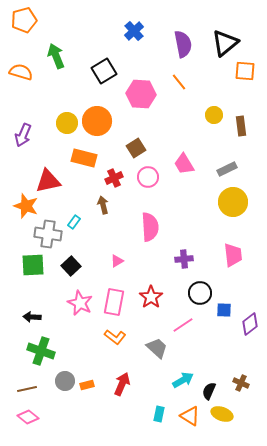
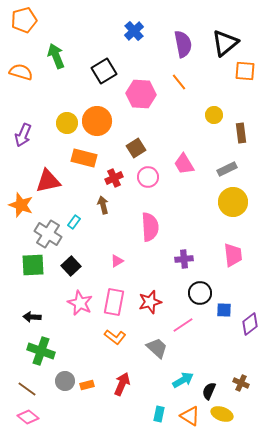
brown rectangle at (241, 126): moved 7 px down
orange star at (26, 206): moved 5 px left, 1 px up
gray cross at (48, 234): rotated 24 degrees clockwise
red star at (151, 297): moved 1 px left, 5 px down; rotated 20 degrees clockwise
brown line at (27, 389): rotated 48 degrees clockwise
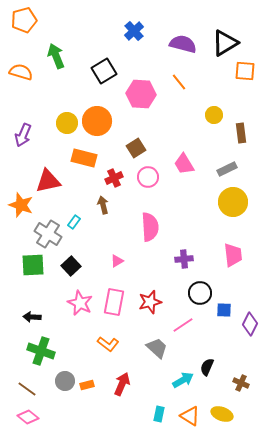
black triangle at (225, 43): rotated 8 degrees clockwise
purple semicircle at (183, 44): rotated 64 degrees counterclockwise
purple diamond at (250, 324): rotated 25 degrees counterclockwise
orange L-shape at (115, 337): moved 7 px left, 7 px down
black semicircle at (209, 391): moved 2 px left, 24 px up
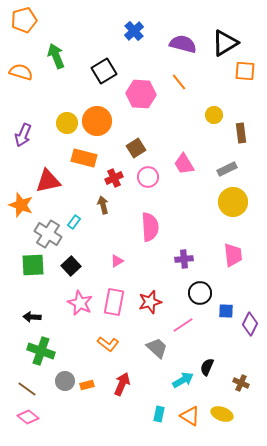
blue square at (224, 310): moved 2 px right, 1 px down
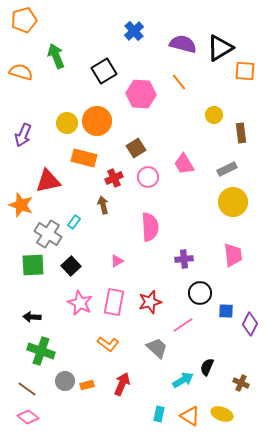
black triangle at (225, 43): moved 5 px left, 5 px down
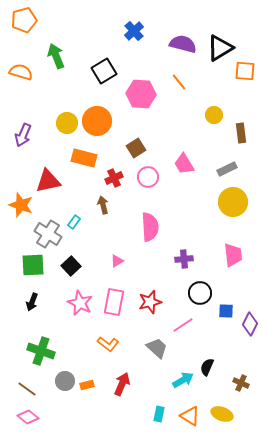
black arrow at (32, 317): moved 15 px up; rotated 72 degrees counterclockwise
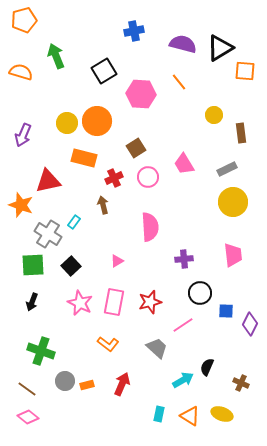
blue cross at (134, 31): rotated 30 degrees clockwise
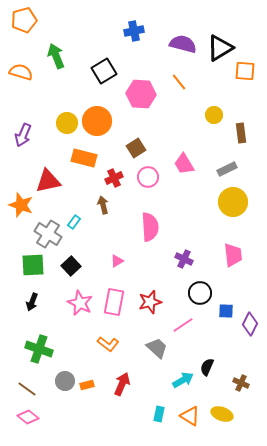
purple cross at (184, 259): rotated 30 degrees clockwise
green cross at (41, 351): moved 2 px left, 2 px up
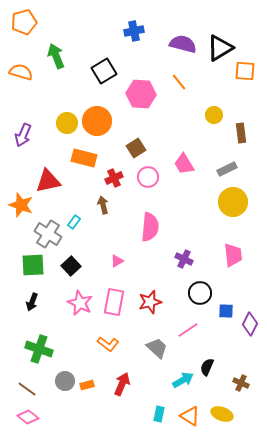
orange pentagon at (24, 20): moved 2 px down
pink semicircle at (150, 227): rotated 8 degrees clockwise
pink line at (183, 325): moved 5 px right, 5 px down
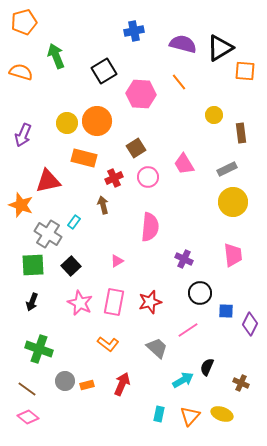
orange triangle at (190, 416): rotated 40 degrees clockwise
